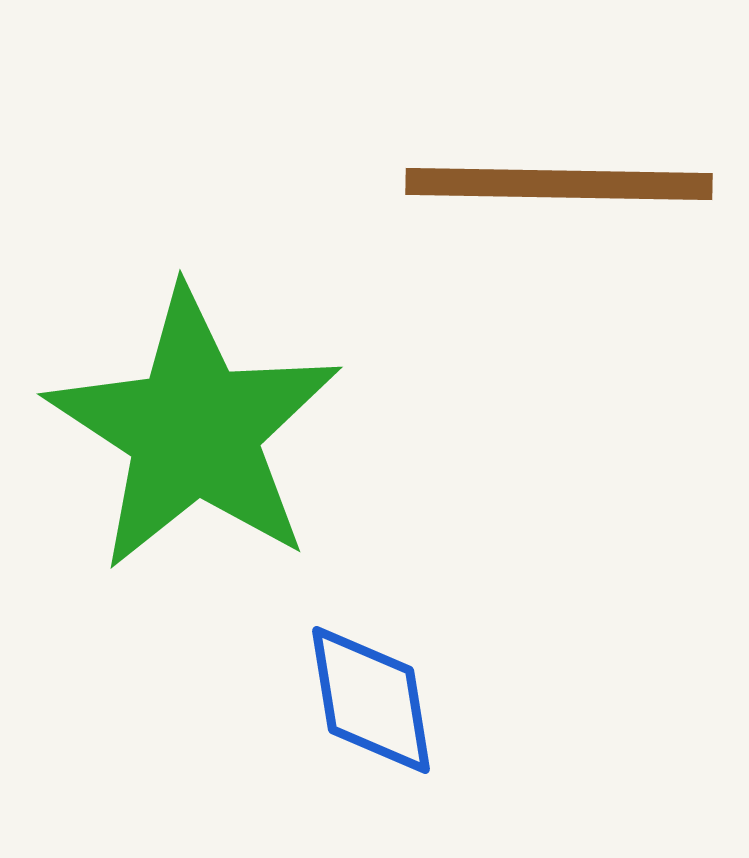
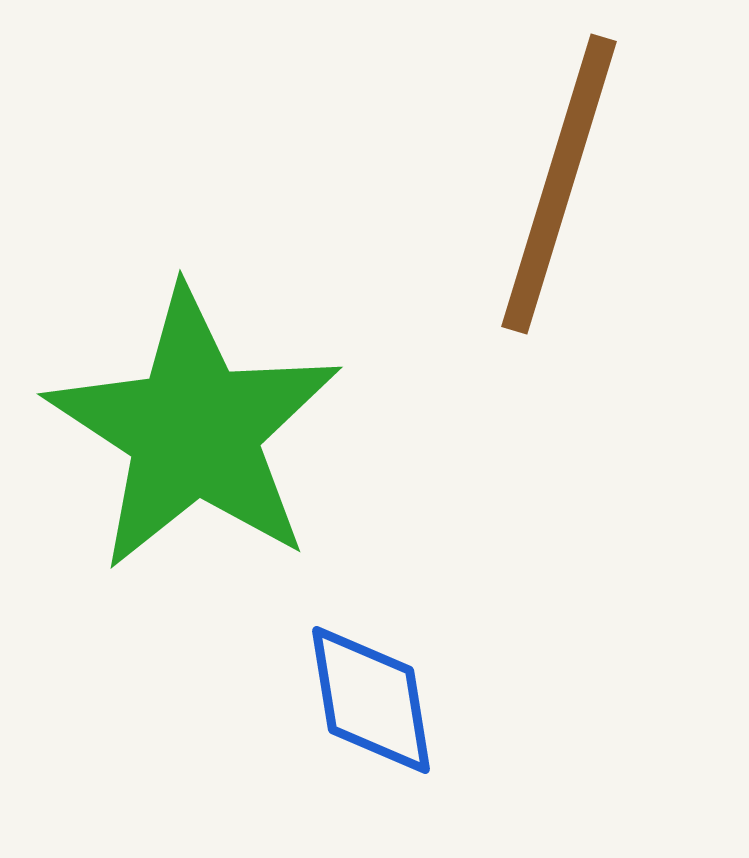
brown line: rotated 74 degrees counterclockwise
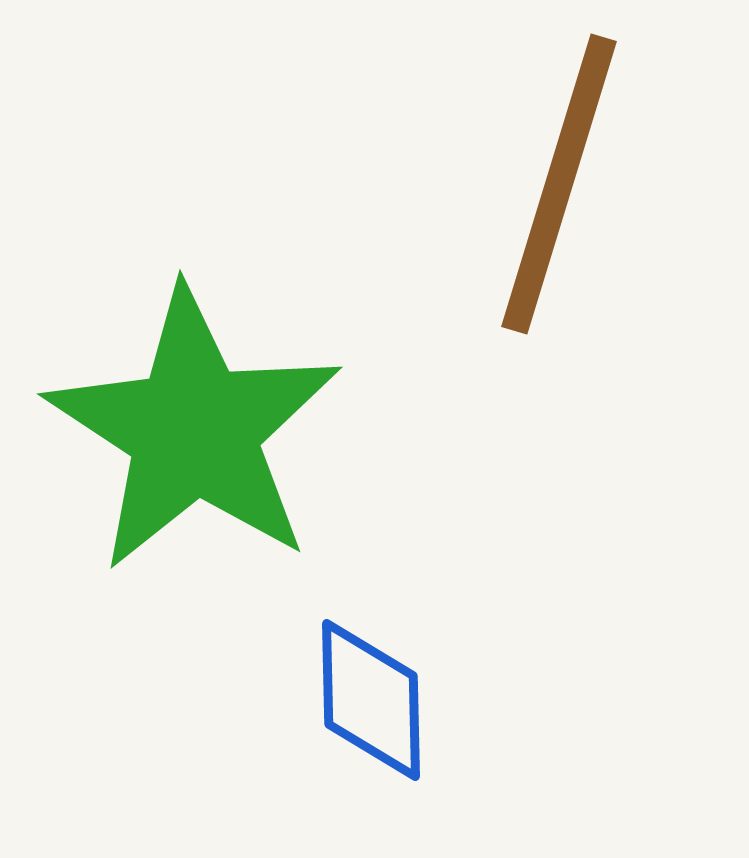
blue diamond: rotated 8 degrees clockwise
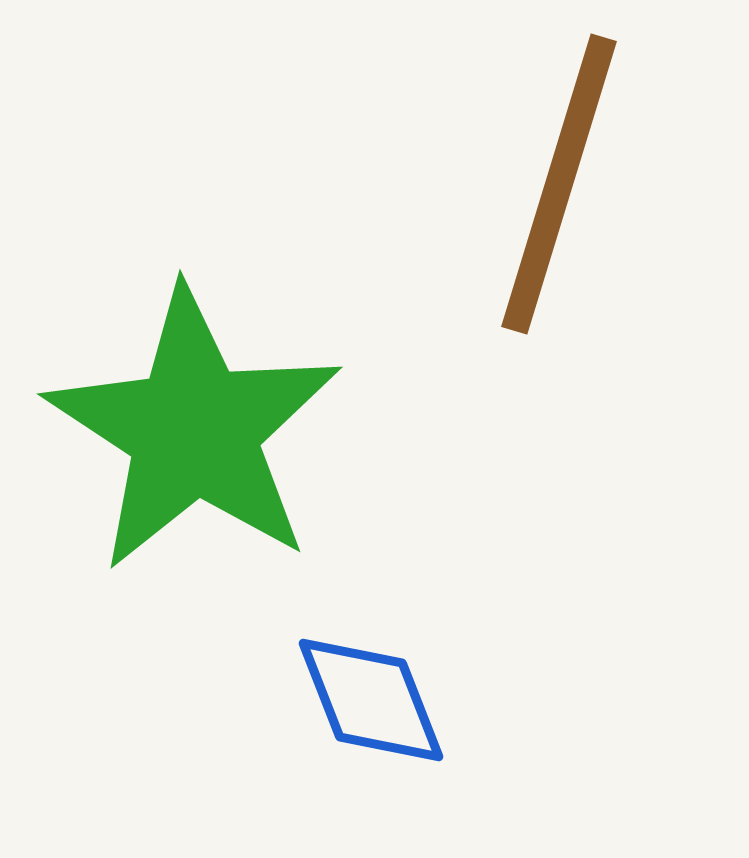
blue diamond: rotated 20 degrees counterclockwise
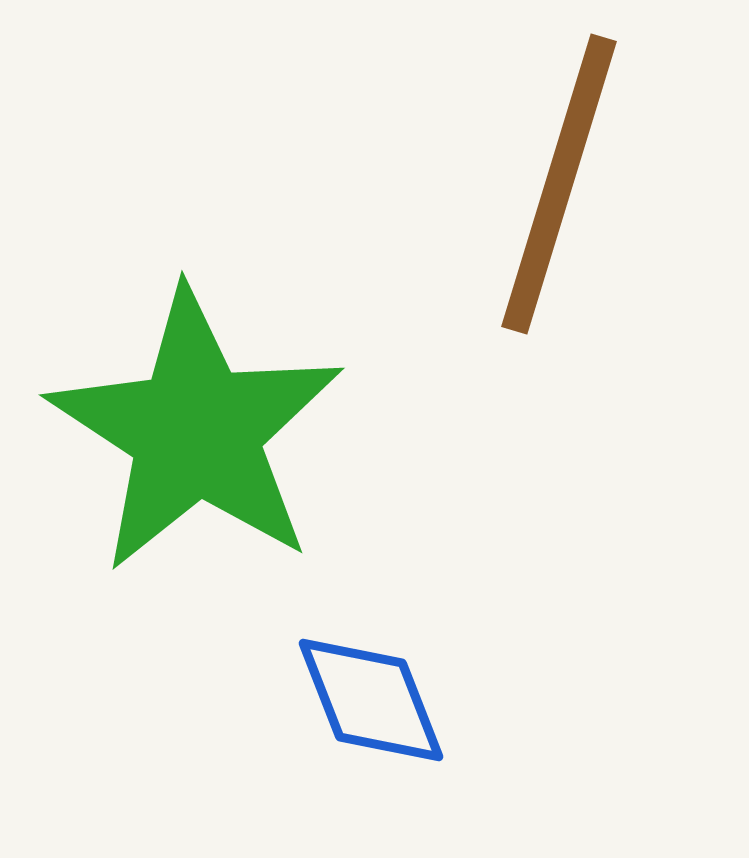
green star: moved 2 px right, 1 px down
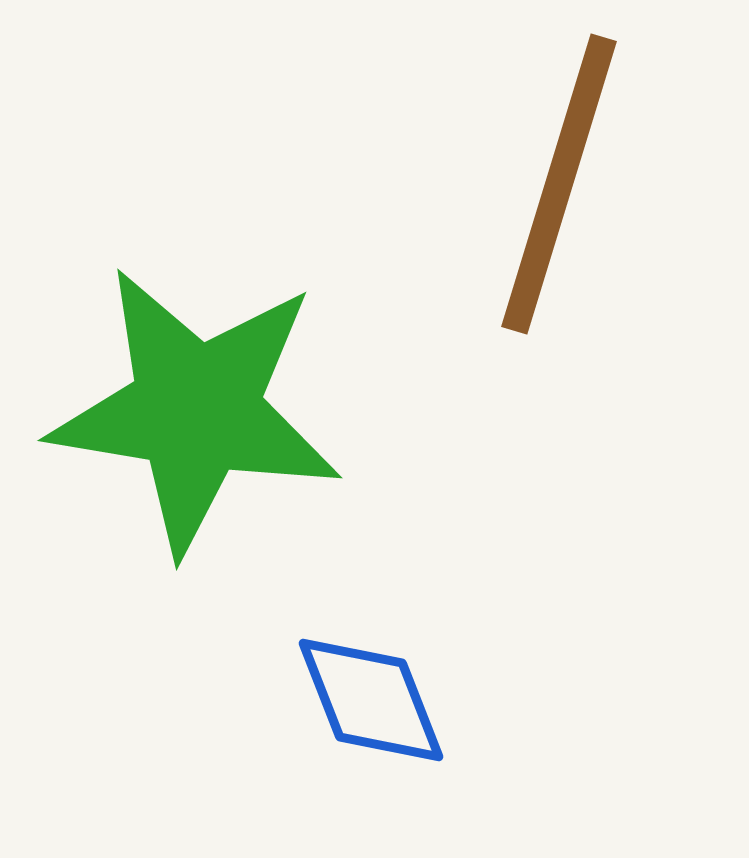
green star: moved 21 px up; rotated 24 degrees counterclockwise
